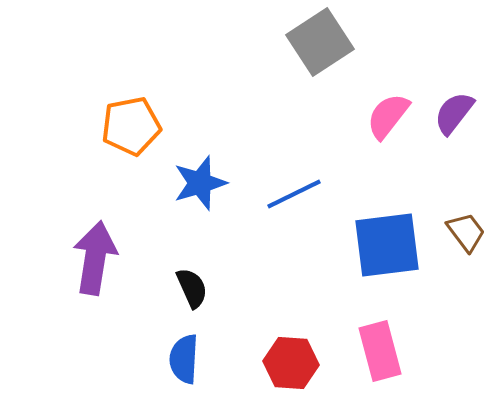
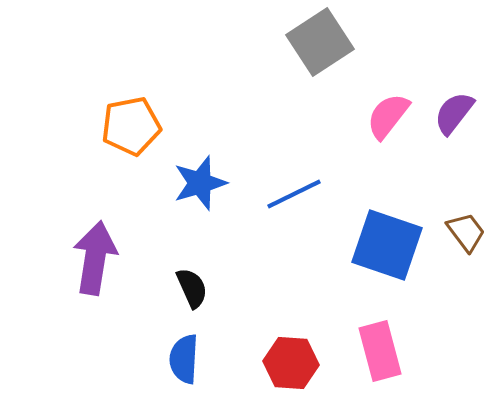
blue square: rotated 26 degrees clockwise
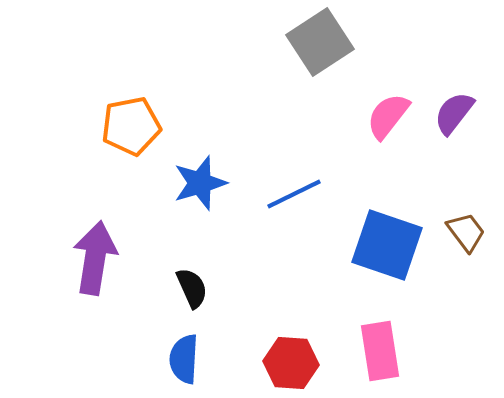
pink rectangle: rotated 6 degrees clockwise
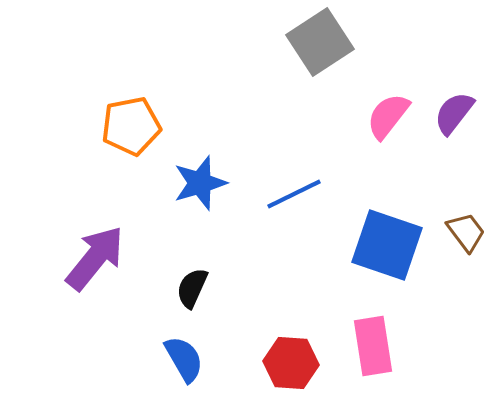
purple arrow: rotated 30 degrees clockwise
black semicircle: rotated 132 degrees counterclockwise
pink rectangle: moved 7 px left, 5 px up
blue semicircle: rotated 147 degrees clockwise
